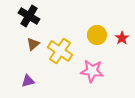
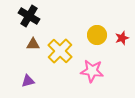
red star: rotated 16 degrees clockwise
brown triangle: rotated 40 degrees clockwise
yellow cross: rotated 10 degrees clockwise
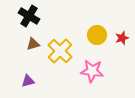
brown triangle: rotated 16 degrees counterclockwise
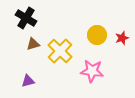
black cross: moved 3 px left, 2 px down
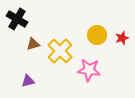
black cross: moved 9 px left, 1 px down
pink star: moved 3 px left, 1 px up
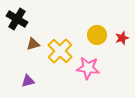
pink star: moved 1 px left, 2 px up
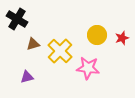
purple triangle: moved 1 px left, 4 px up
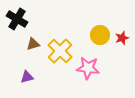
yellow circle: moved 3 px right
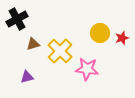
black cross: rotated 30 degrees clockwise
yellow circle: moved 2 px up
pink star: moved 1 px left, 1 px down
